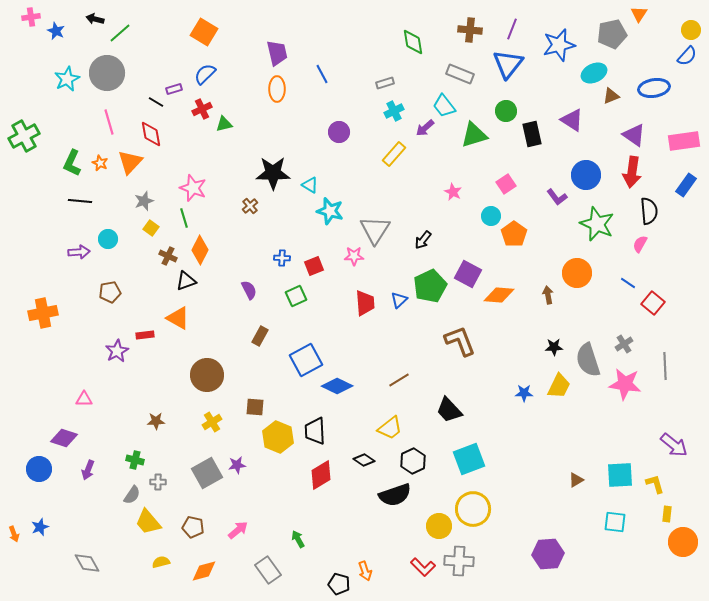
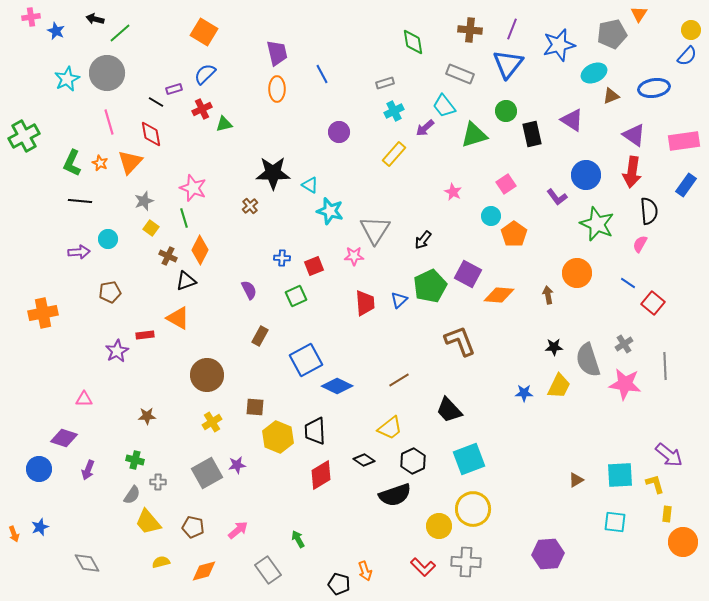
brown star at (156, 421): moved 9 px left, 5 px up
purple arrow at (674, 445): moved 5 px left, 10 px down
gray cross at (459, 561): moved 7 px right, 1 px down
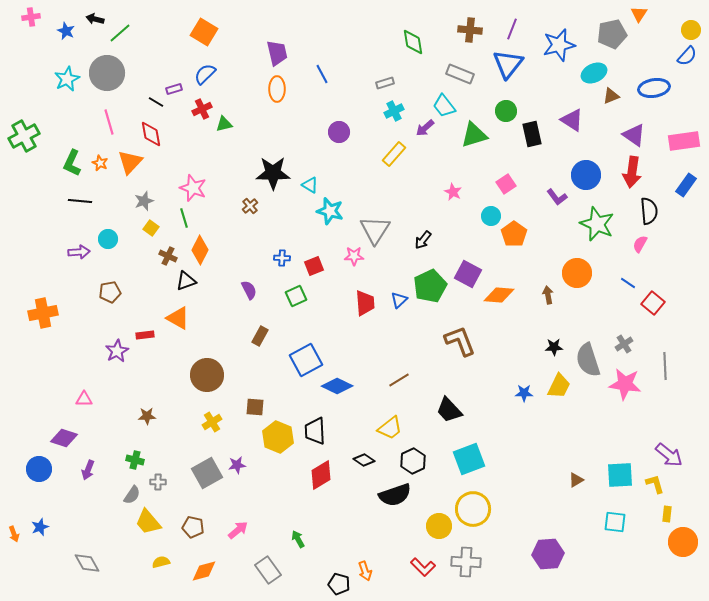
blue star at (56, 31): moved 10 px right
